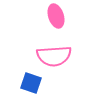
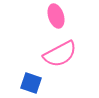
pink semicircle: moved 6 px right, 2 px up; rotated 24 degrees counterclockwise
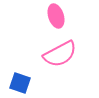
blue square: moved 11 px left
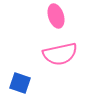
pink semicircle: rotated 16 degrees clockwise
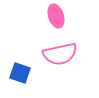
blue square: moved 10 px up
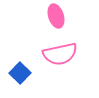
blue square: rotated 25 degrees clockwise
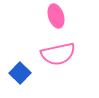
pink semicircle: moved 2 px left
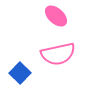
pink ellipse: rotated 30 degrees counterclockwise
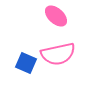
blue square: moved 6 px right, 10 px up; rotated 20 degrees counterclockwise
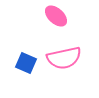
pink semicircle: moved 6 px right, 4 px down
